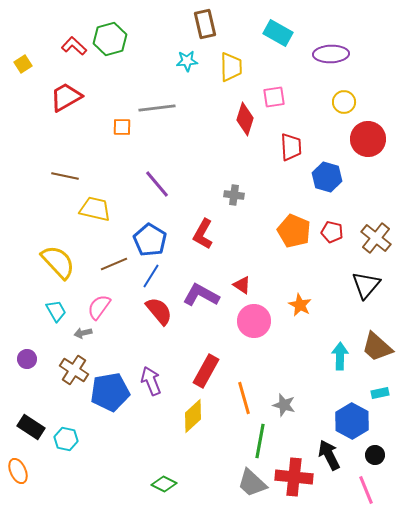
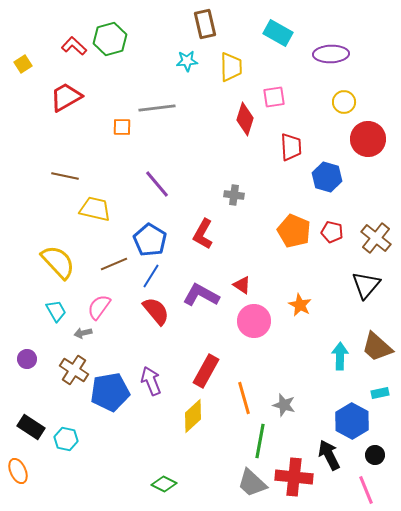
red semicircle at (159, 311): moved 3 px left
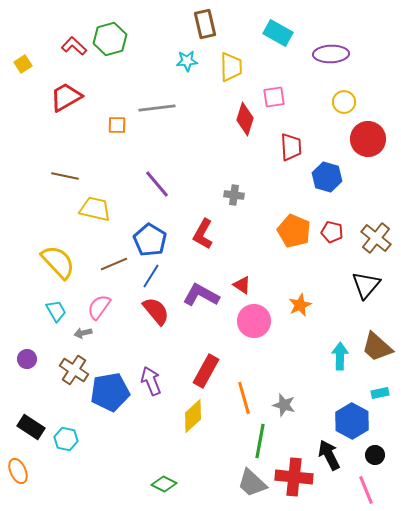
orange square at (122, 127): moved 5 px left, 2 px up
orange star at (300, 305): rotated 20 degrees clockwise
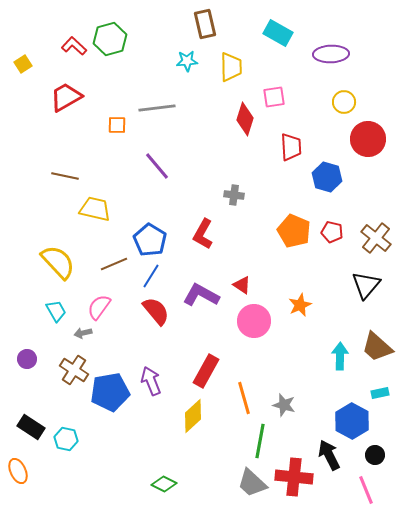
purple line at (157, 184): moved 18 px up
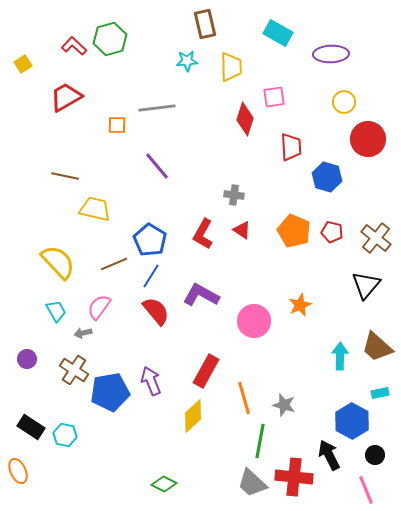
red triangle at (242, 285): moved 55 px up
cyan hexagon at (66, 439): moved 1 px left, 4 px up
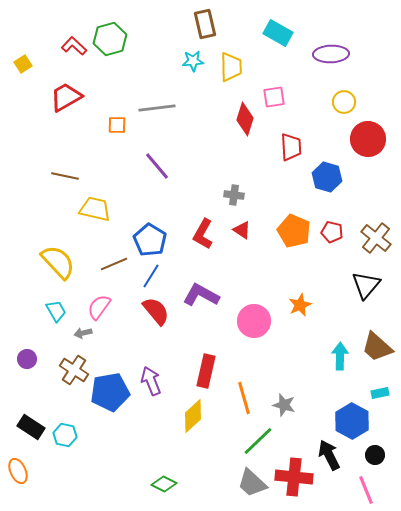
cyan star at (187, 61): moved 6 px right
red rectangle at (206, 371): rotated 16 degrees counterclockwise
green line at (260, 441): moved 2 px left; rotated 36 degrees clockwise
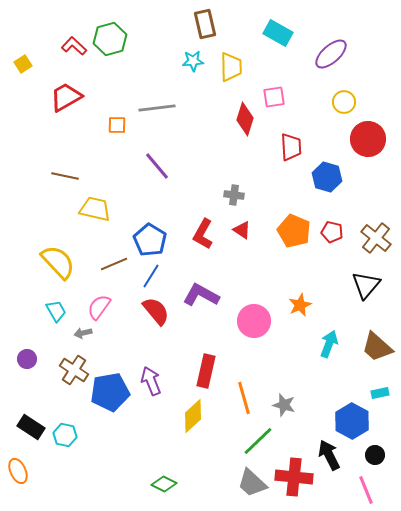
purple ellipse at (331, 54): rotated 40 degrees counterclockwise
cyan arrow at (340, 356): moved 11 px left, 12 px up; rotated 20 degrees clockwise
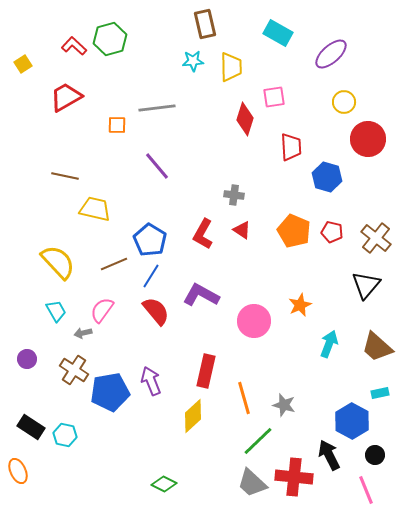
pink semicircle at (99, 307): moved 3 px right, 3 px down
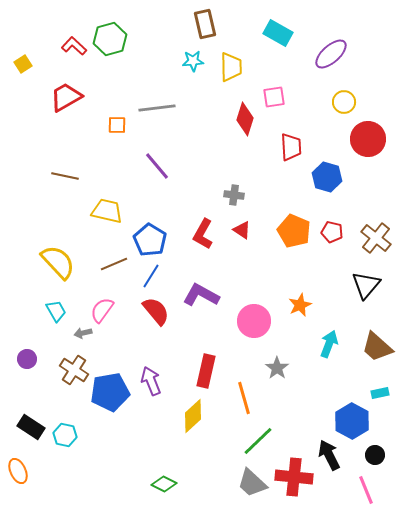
yellow trapezoid at (95, 209): moved 12 px right, 2 px down
gray star at (284, 405): moved 7 px left, 37 px up; rotated 20 degrees clockwise
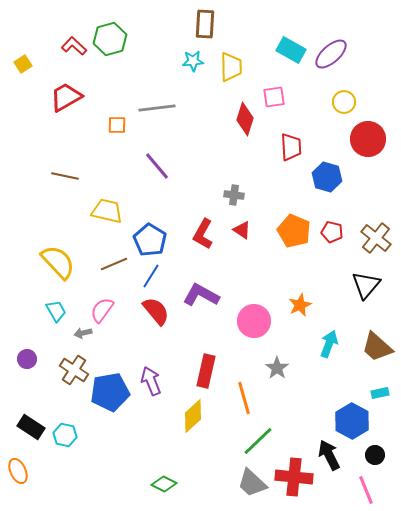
brown rectangle at (205, 24): rotated 16 degrees clockwise
cyan rectangle at (278, 33): moved 13 px right, 17 px down
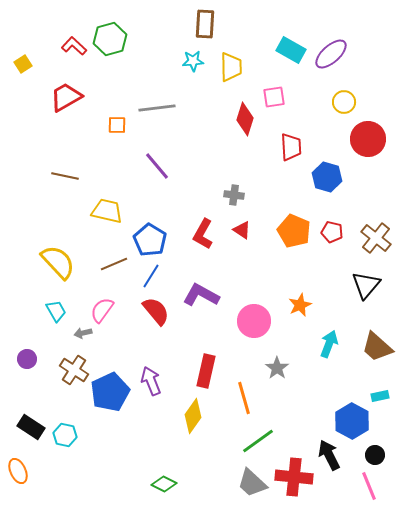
blue pentagon at (110, 392): rotated 15 degrees counterclockwise
cyan rectangle at (380, 393): moved 3 px down
yellow diamond at (193, 416): rotated 12 degrees counterclockwise
green line at (258, 441): rotated 8 degrees clockwise
pink line at (366, 490): moved 3 px right, 4 px up
